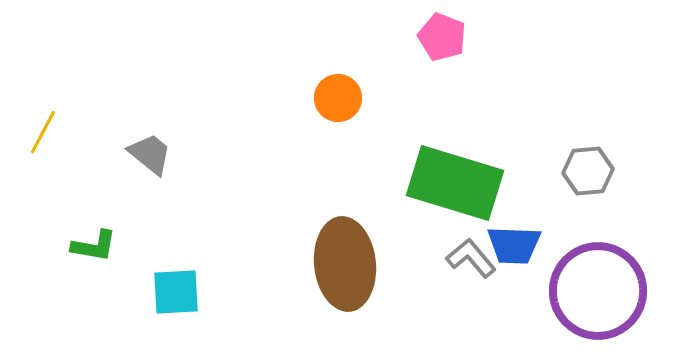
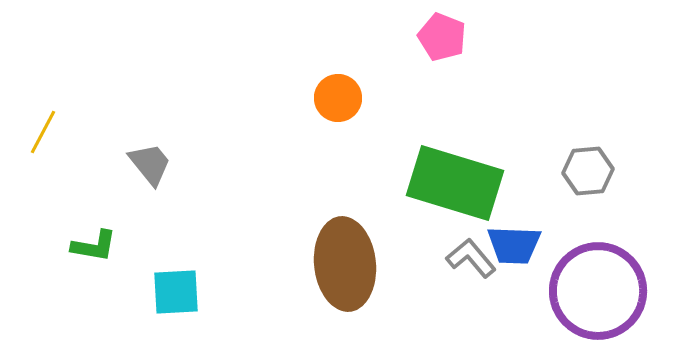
gray trapezoid: moved 10 px down; rotated 12 degrees clockwise
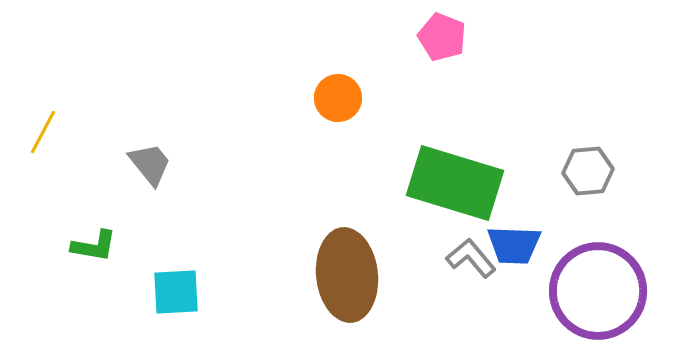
brown ellipse: moved 2 px right, 11 px down
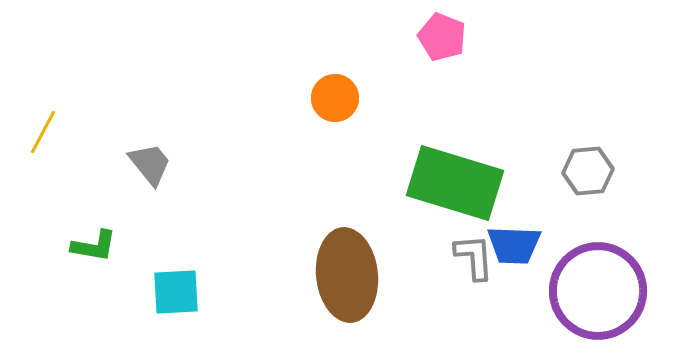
orange circle: moved 3 px left
gray L-shape: moved 3 px right, 1 px up; rotated 36 degrees clockwise
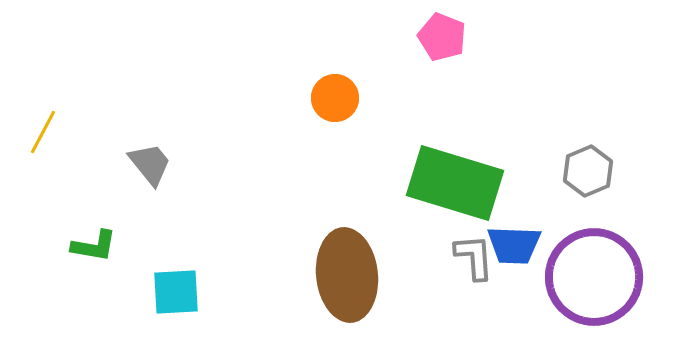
gray hexagon: rotated 18 degrees counterclockwise
purple circle: moved 4 px left, 14 px up
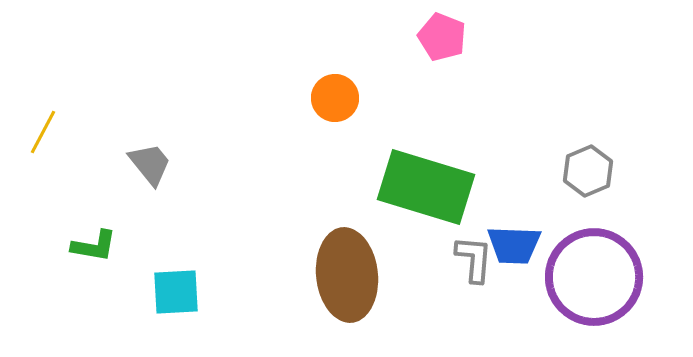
green rectangle: moved 29 px left, 4 px down
gray L-shape: moved 2 px down; rotated 9 degrees clockwise
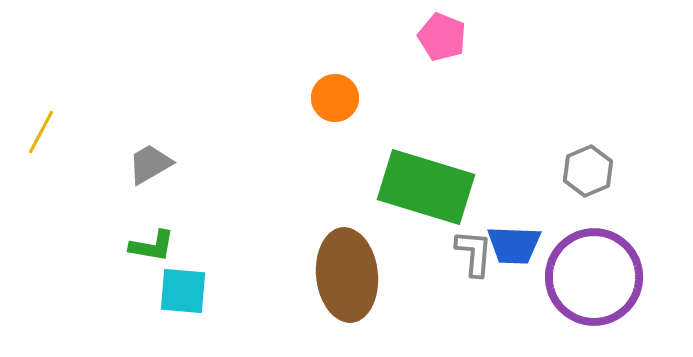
yellow line: moved 2 px left
gray trapezoid: rotated 81 degrees counterclockwise
green L-shape: moved 58 px right
gray L-shape: moved 6 px up
cyan square: moved 7 px right, 1 px up; rotated 8 degrees clockwise
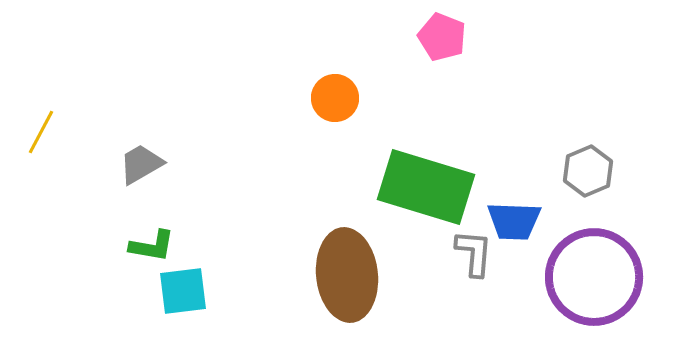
gray trapezoid: moved 9 px left
blue trapezoid: moved 24 px up
cyan square: rotated 12 degrees counterclockwise
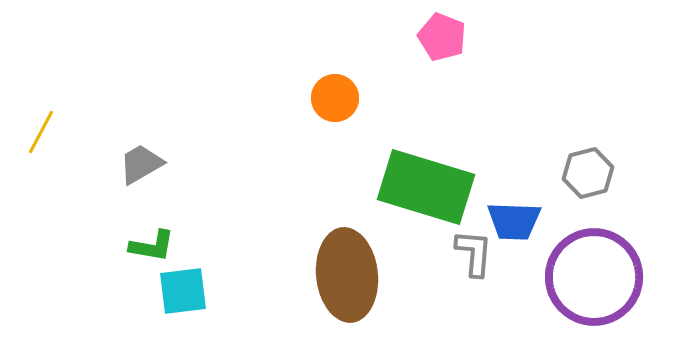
gray hexagon: moved 2 px down; rotated 9 degrees clockwise
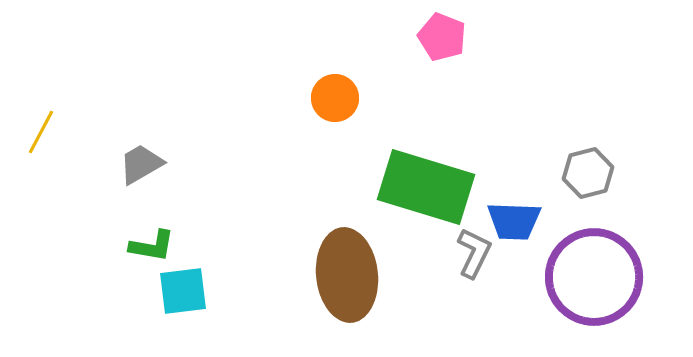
gray L-shape: rotated 21 degrees clockwise
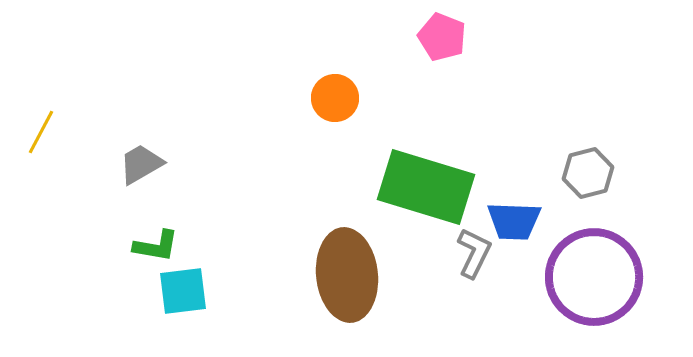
green L-shape: moved 4 px right
